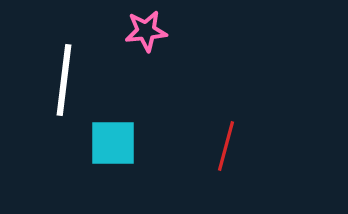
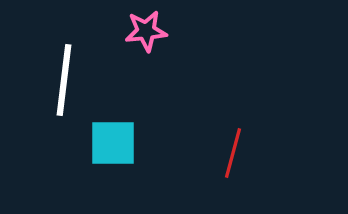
red line: moved 7 px right, 7 px down
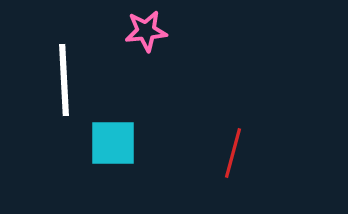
white line: rotated 10 degrees counterclockwise
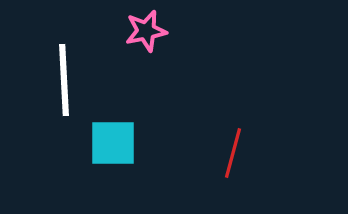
pink star: rotated 6 degrees counterclockwise
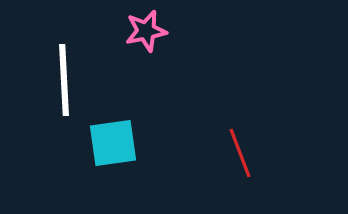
cyan square: rotated 8 degrees counterclockwise
red line: moved 7 px right; rotated 36 degrees counterclockwise
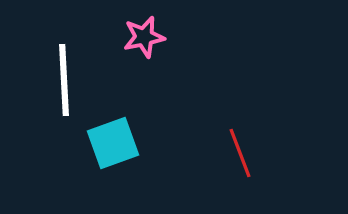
pink star: moved 2 px left, 6 px down
cyan square: rotated 12 degrees counterclockwise
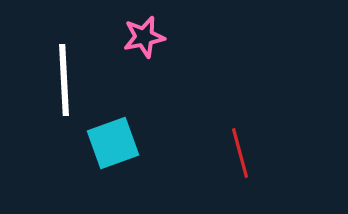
red line: rotated 6 degrees clockwise
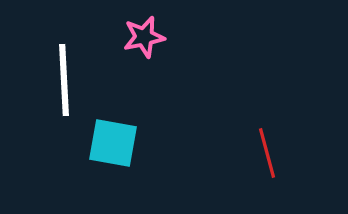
cyan square: rotated 30 degrees clockwise
red line: moved 27 px right
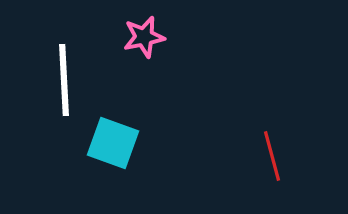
cyan square: rotated 10 degrees clockwise
red line: moved 5 px right, 3 px down
